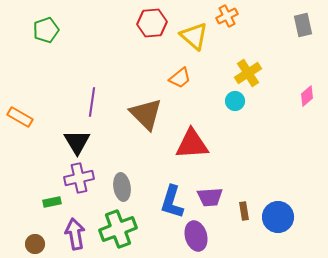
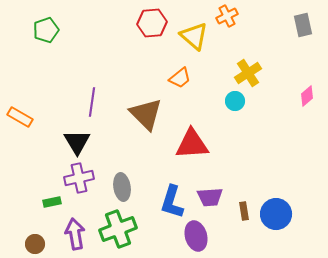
blue circle: moved 2 px left, 3 px up
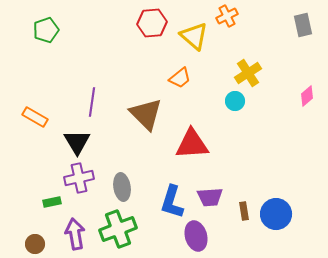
orange rectangle: moved 15 px right
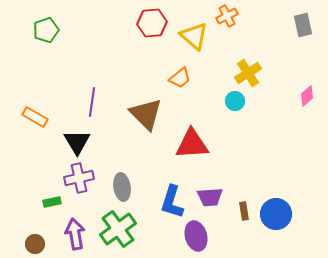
green cross: rotated 15 degrees counterclockwise
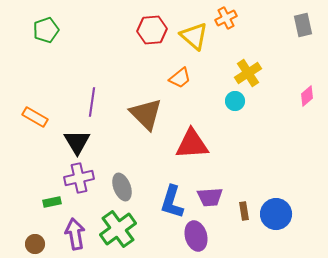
orange cross: moved 1 px left, 2 px down
red hexagon: moved 7 px down
gray ellipse: rotated 12 degrees counterclockwise
